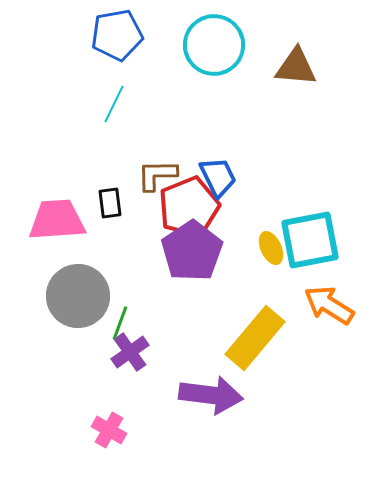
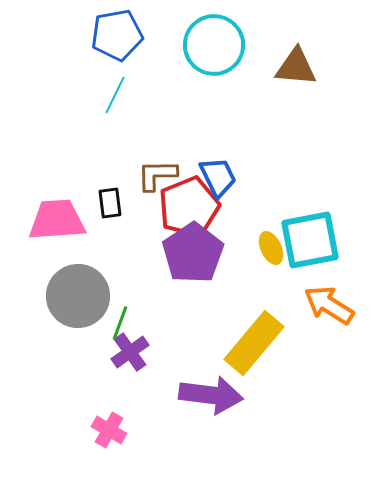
cyan line: moved 1 px right, 9 px up
purple pentagon: moved 1 px right, 2 px down
yellow rectangle: moved 1 px left, 5 px down
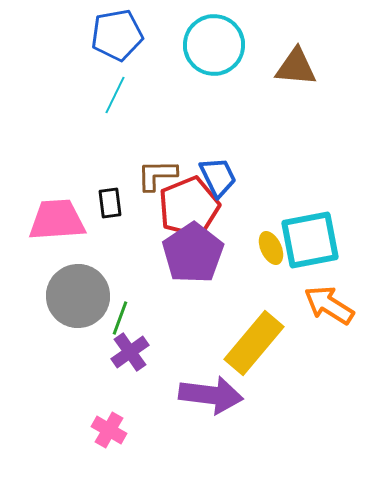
green line: moved 5 px up
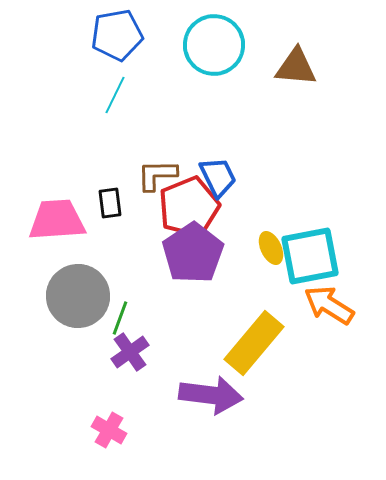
cyan square: moved 16 px down
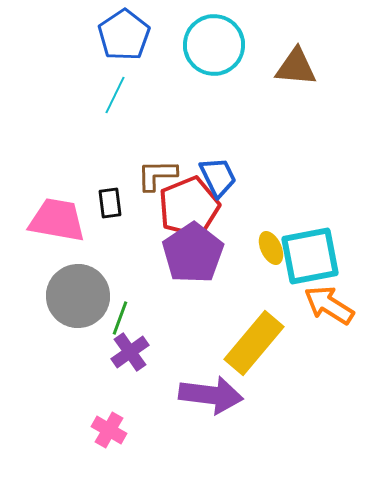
blue pentagon: moved 7 px right; rotated 24 degrees counterclockwise
pink trapezoid: rotated 14 degrees clockwise
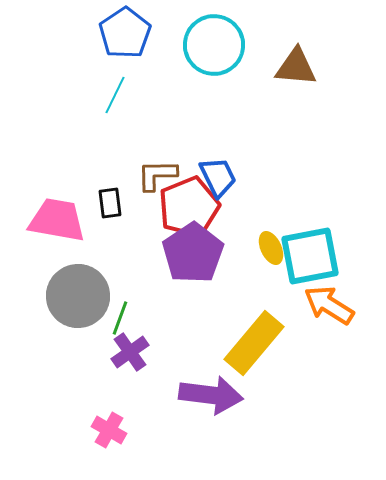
blue pentagon: moved 1 px right, 2 px up
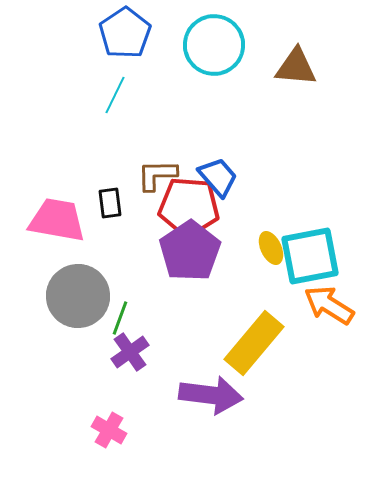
blue trapezoid: rotated 15 degrees counterclockwise
red pentagon: rotated 26 degrees clockwise
purple pentagon: moved 3 px left, 2 px up
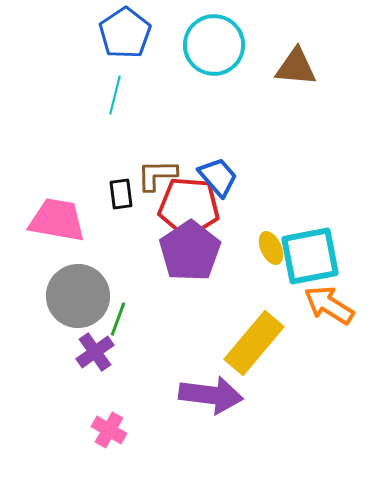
cyan line: rotated 12 degrees counterclockwise
black rectangle: moved 11 px right, 9 px up
green line: moved 2 px left, 1 px down
purple cross: moved 35 px left
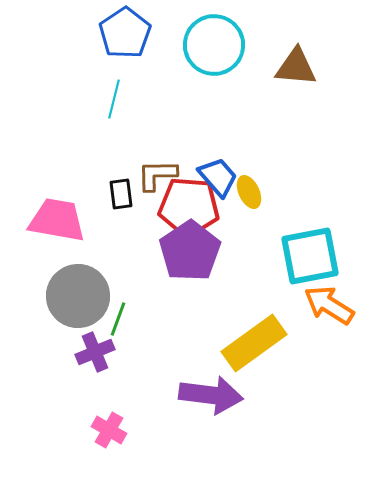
cyan line: moved 1 px left, 4 px down
yellow ellipse: moved 22 px left, 56 px up
yellow rectangle: rotated 14 degrees clockwise
purple cross: rotated 12 degrees clockwise
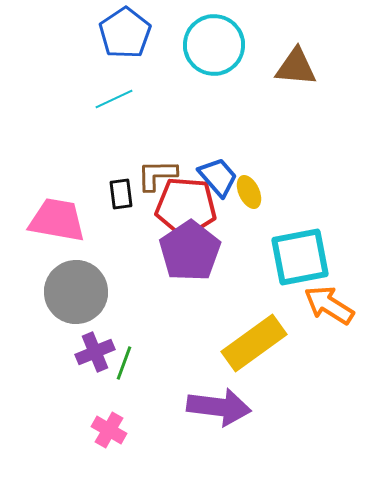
cyan line: rotated 51 degrees clockwise
red pentagon: moved 3 px left
cyan square: moved 10 px left, 1 px down
gray circle: moved 2 px left, 4 px up
green line: moved 6 px right, 44 px down
purple arrow: moved 8 px right, 12 px down
